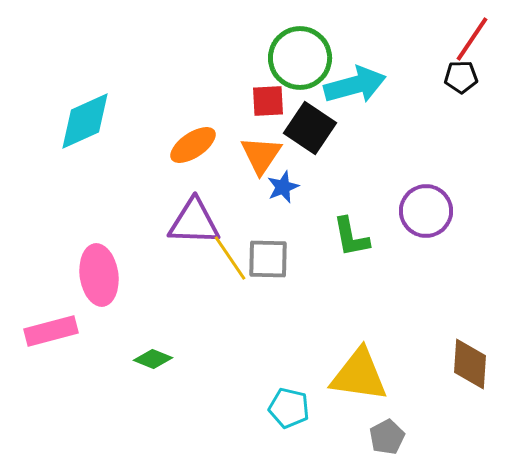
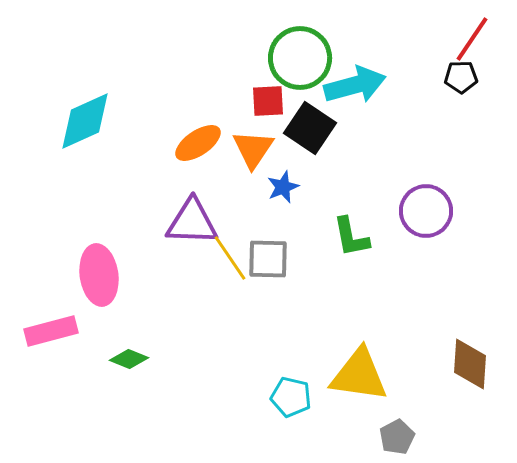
orange ellipse: moved 5 px right, 2 px up
orange triangle: moved 8 px left, 6 px up
purple triangle: moved 2 px left
green diamond: moved 24 px left
cyan pentagon: moved 2 px right, 11 px up
gray pentagon: moved 10 px right
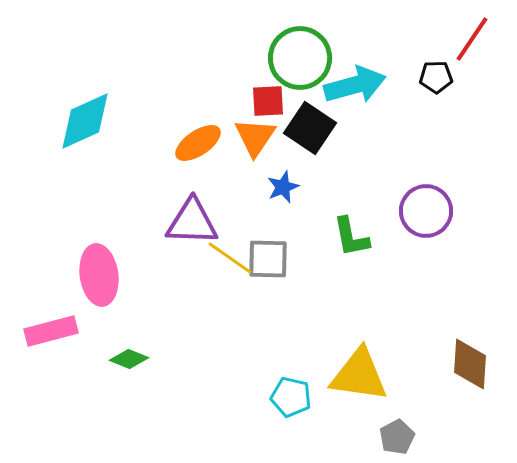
black pentagon: moved 25 px left
orange triangle: moved 2 px right, 12 px up
yellow line: rotated 21 degrees counterclockwise
